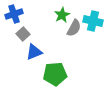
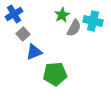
blue cross: rotated 12 degrees counterclockwise
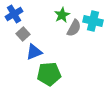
green pentagon: moved 6 px left
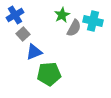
blue cross: moved 1 px right, 1 px down
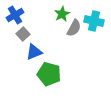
green star: moved 1 px up
cyan cross: moved 1 px right
green pentagon: rotated 20 degrees clockwise
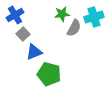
green star: rotated 21 degrees clockwise
cyan cross: moved 4 px up; rotated 30 degrees counterclockwise
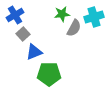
green pentagon: rotated 15 degrees counterclockwise
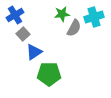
blue triangle: rotated 12 degrees counterclockwise
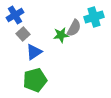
green star: moved 1 px left, 21 px down
green pentagon: moved 14 px left, 6 px down; rotated 15 degrees counterclockwise
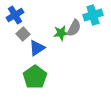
cyan cross: moved 1 px left, 2 px up
green star: moved 2 px up
blue triangle: moved 3 px right, 4 px up
green pentagon: moved 3 px up; rotated 20 degrees counterclockwise
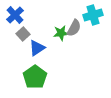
blue cross: rotated 12 degrees counterclockwise
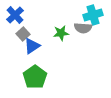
gray semicircle: moved 9 px right; rotated 66 degrees clockwise
blue triangle: moved 5 px left, 2 px up
